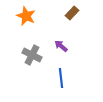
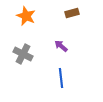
brown rectangle: rotated 32 degrees clockwise
gray cross: moved 9 px left, 1 px up
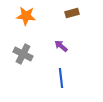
orange star: rotated 18 degrees counterclockwise
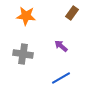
brown rectangle: rotated 40 degrees counterclockwise
gray cross: rotated 18 degrees counterclockwise
blue line: rotated 66 degrees clockwise
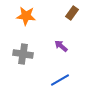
blue line: moved 1 px left, 2 px down
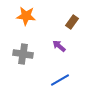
brown rectangle: moved 9 px down
purple arrow: moved 2 px left
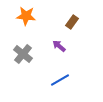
gray cross: rotated 30 degrees clockwise
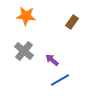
purple arrow: moved 7 px left, 14 px down
gray cross: moved 1 px right, 3 px up
